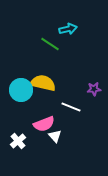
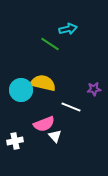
white cross: moved 3 px left; rotated 28 degrees clockwise
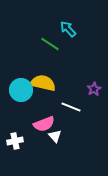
cyan arrow: rotated 120 degrees counterclockwise
purple star: rotated 24 degrees counterclockwise
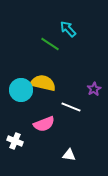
white triangle: moved 14 px right, 19 px down; rotated 40 degrees counterclockwise
white cross: rotated 35 degrees clockwise
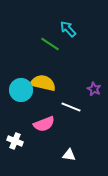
purple star: rotated 16 degrees counterclockwise
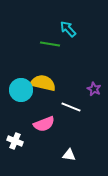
green line: rotated 24 degrees counterclockwise
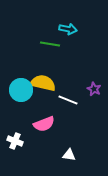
cyan arrow: rotated 144 degrees clockwise
white line: moved 3 px left, 7 px up
